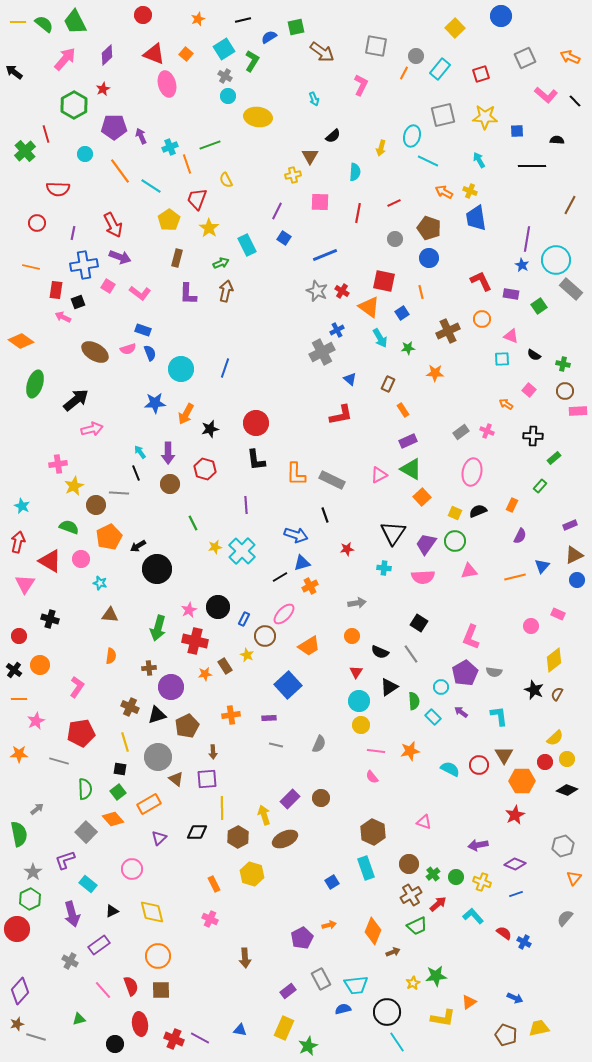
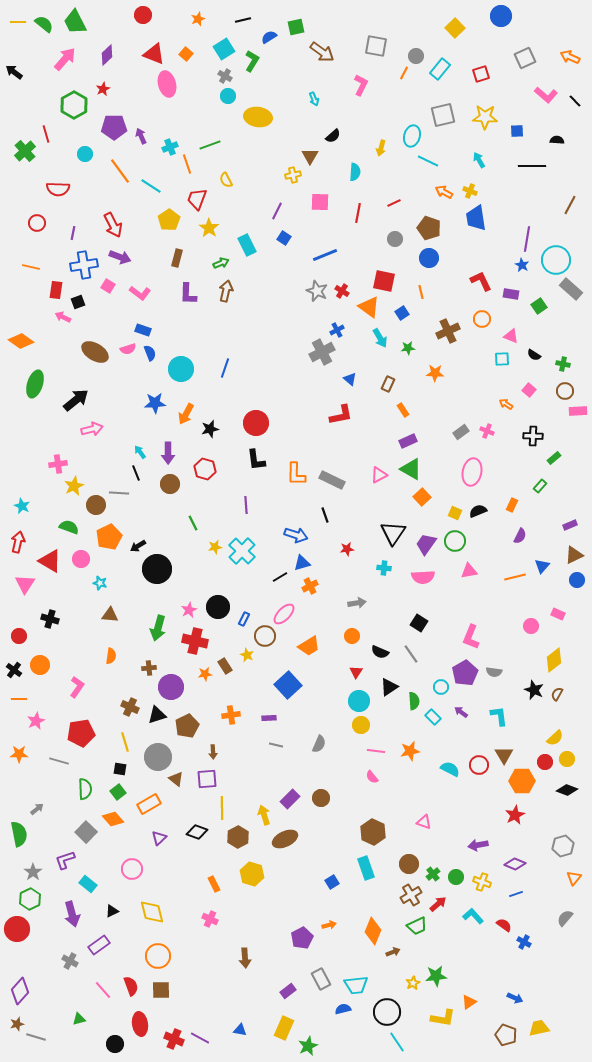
black diamond at (197, 832): rotated 20 degrees clockwise
red semicircle at (504, 933): moved 8 px up
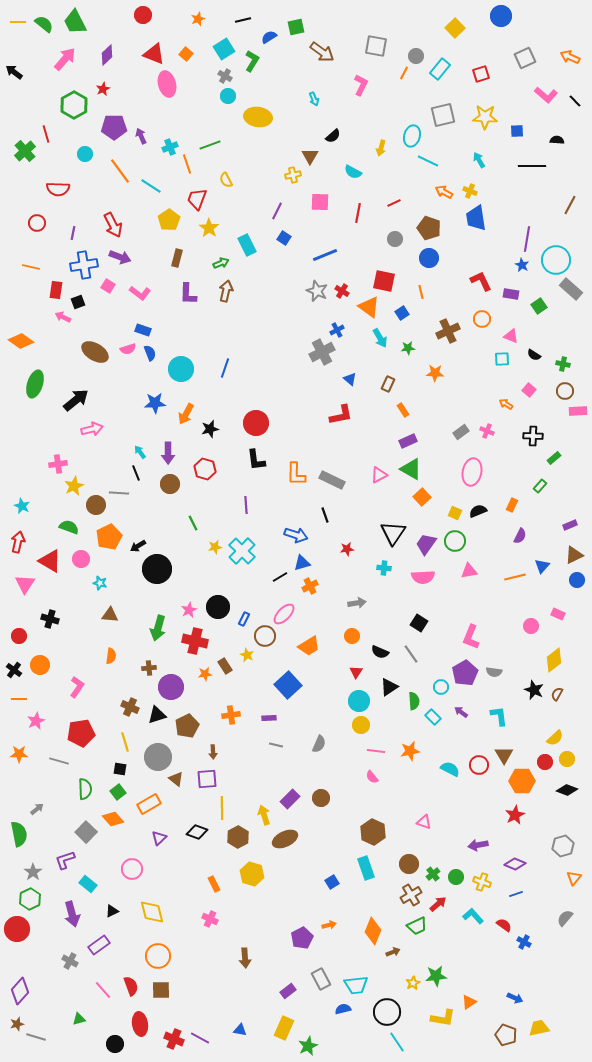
cyan semicircle at (355, 172): moved 2 px left; rotated 114 degrees clockwise
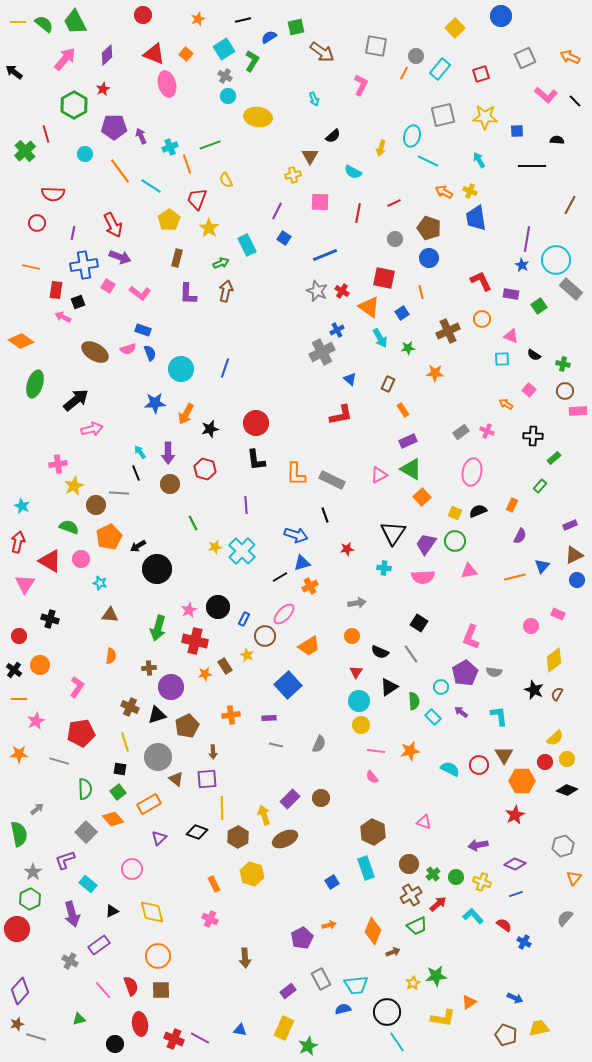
red semicircle at (58, 189): moved 5 px left, 5 px down
red square at (384, 281): moved 3 px up
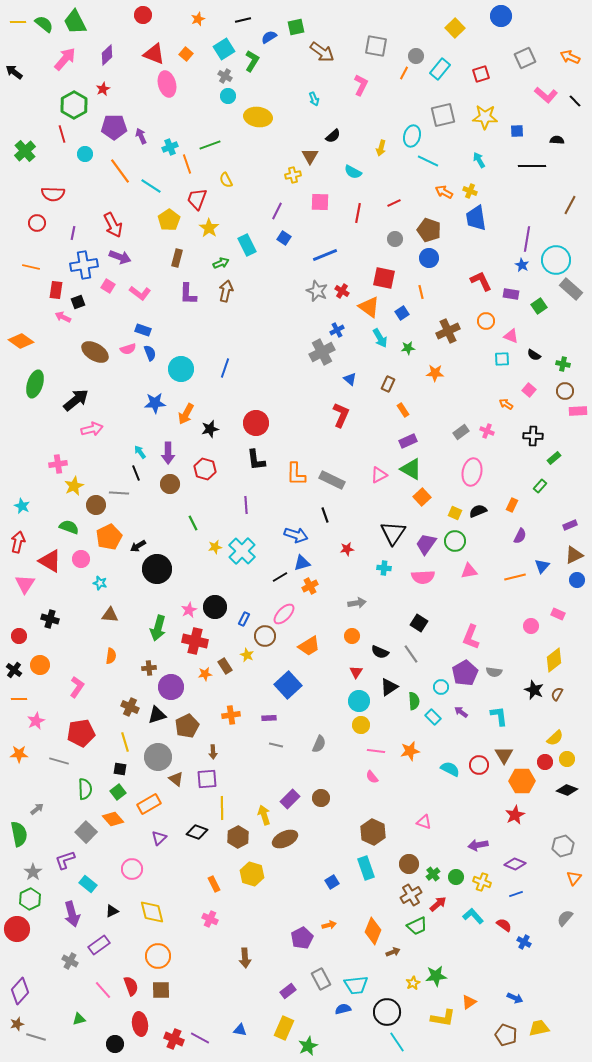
red line at (46, 134): moved 16 px right
brown pentagon at (429, 228): moved 2 px down
orange circle at (482, 319): moved 4 px right, 2 px down
red L-shape at (341, 415): rotated 55 degrees counterclockwise
black circle at (218, 607): moved 3 px left
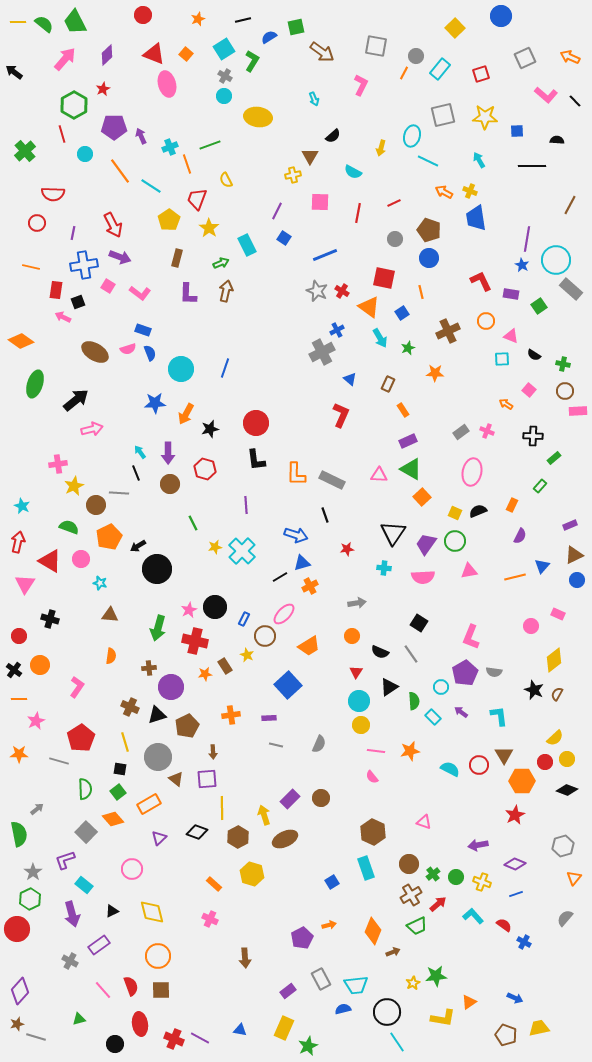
cyan circle at (228, 96): moved 4 px left
green star at (408, 348): rotated 16 degrees counterclockwise
pink triangle at (379, 475): rotated 30 degrees clockwise
red pentagon at (81, 733): moved 5 px down; rotated 24 degrees counterclockwise
cyan rectangle at (88, 884): moved 4 px left, 1 px down
orange rectangle at (214, 884): rotated 21 degrees counterclockwise
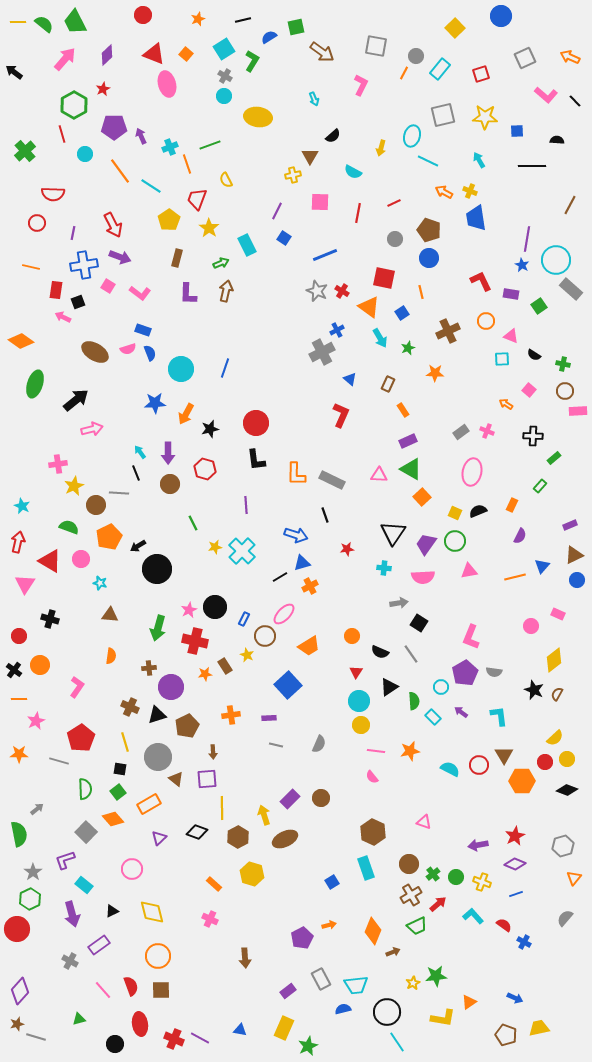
gray arrow at (357, 603): moved 42 px right
red star at (515, 815): moved 21 px down
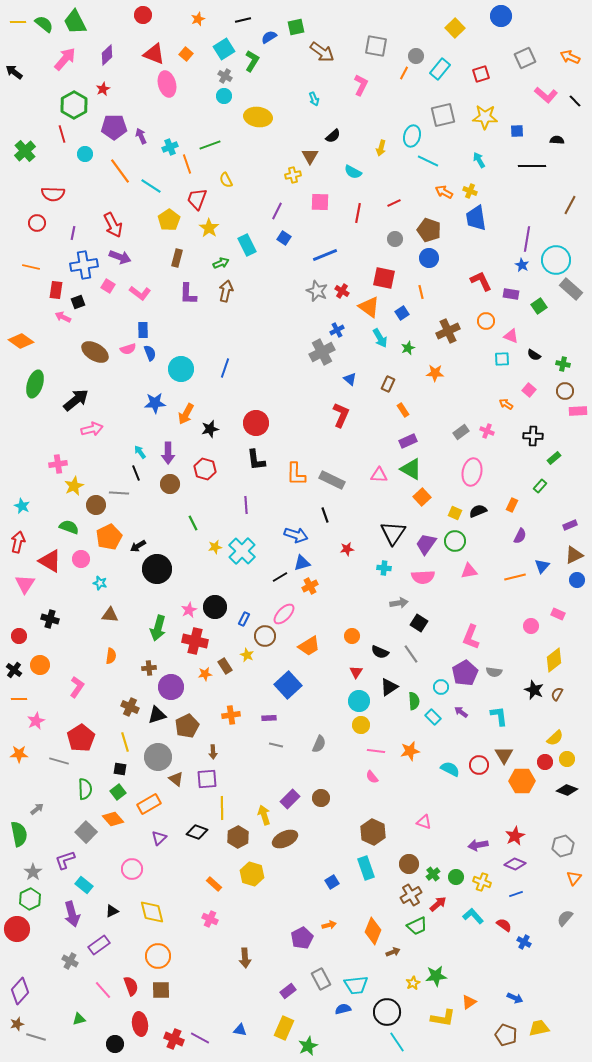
blue rectangle at (143, 330): rotated 70 degrees clockwise
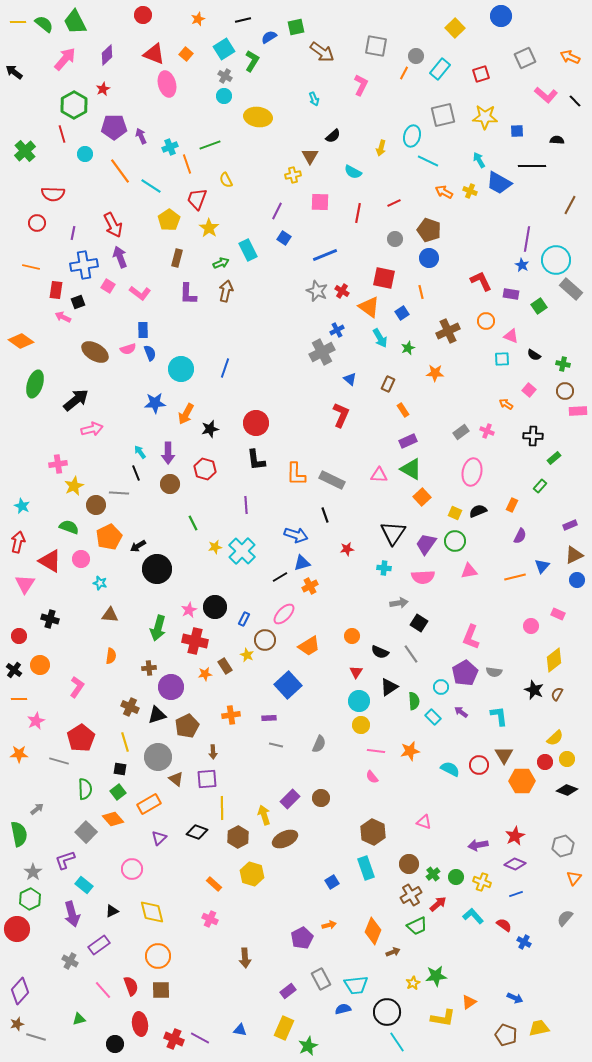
blue trapezoid at (476, 218): moved 23 px right, 35 px up; rotated 52 degrees counterclockwise
cyan rectangle at (247, 245): moved 1 px right, 5 px down
purple arrow at (120, 257): rotated 130 degrees counterclockwise
brown circle at (265, 636): moved 4 px down
